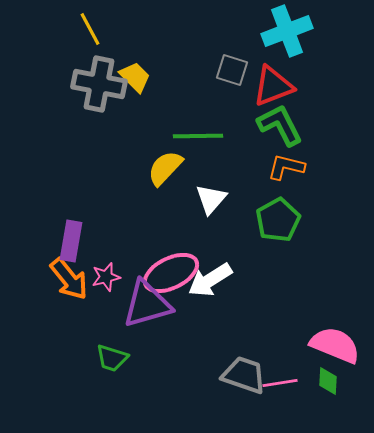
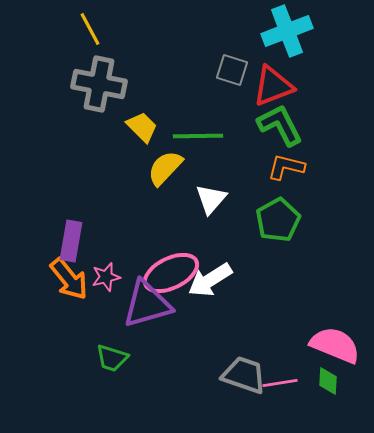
yellow trapezoid: moved 7 px right, 50 px down
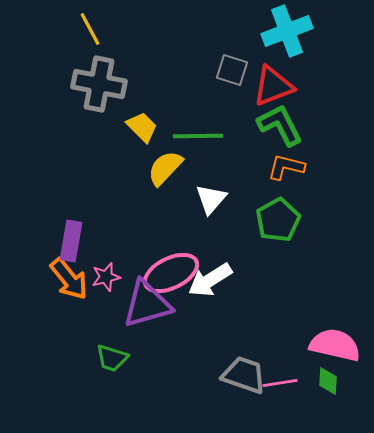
pink semicircle: rotated 9 degrees counterclockwise
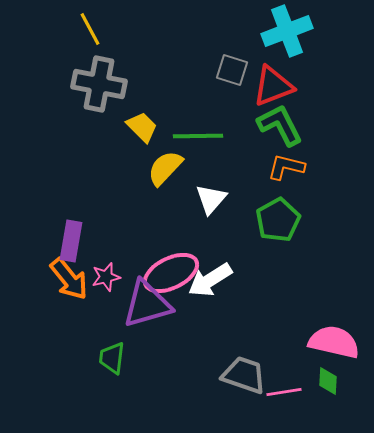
pink semicircle: moved 1 px left, 3 px up
green trapezoid: rotated 80 degrees clockwise
pink line: moved 4 px right, 9 px down
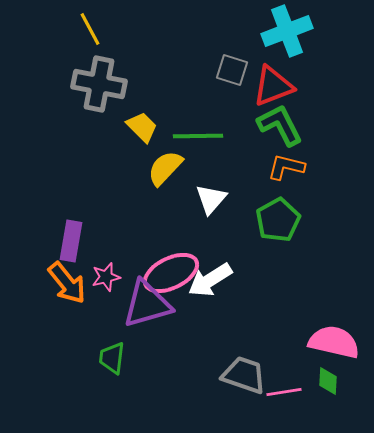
orange arrow: moved 2 px left, 4 px down
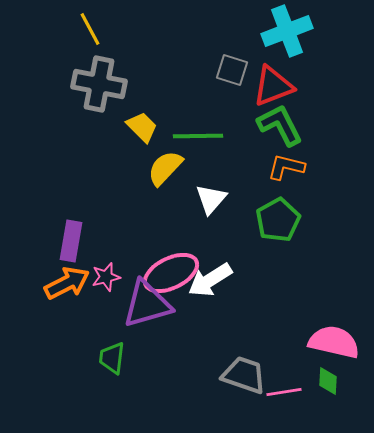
orange arrow: rotated 78 degrees counterclockwise
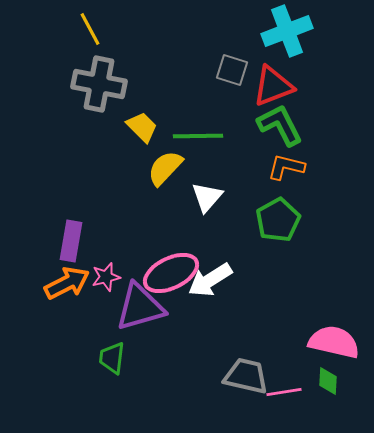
white triangle: moved 4 px left, 2 px up
purple triangle: moved 7 px left, 3 px down
gray trapezoid: moved 2 px right, 1 px down; rotated 6 degrees counterclockwise
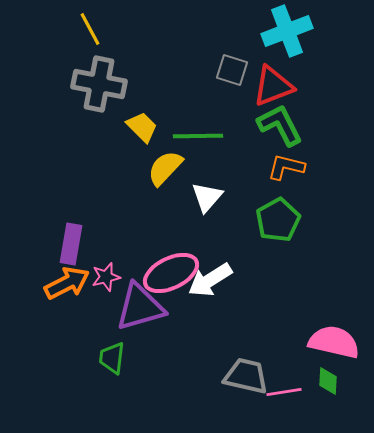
purple rectangle: moved 3 px down
